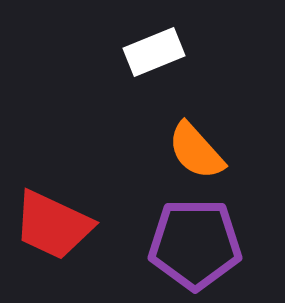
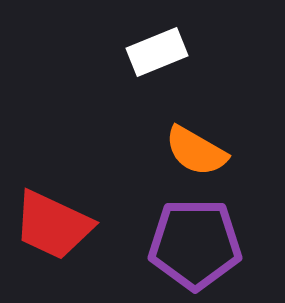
white rectangle: moved 3 px right
orange semicircle: rotated 18 degrees counterclockwise
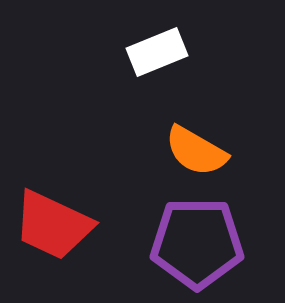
purple pentagon: moved 2 px right, 1 px up
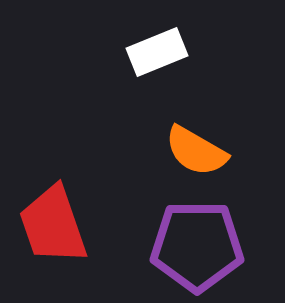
red trapezoid: rotated 46 degrees clockwise
purple pentagon: moved 3 px down
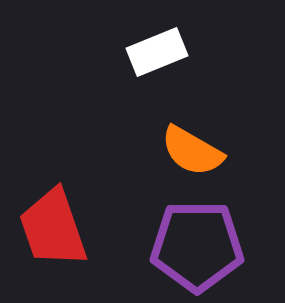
orange semicircle: moved 4 px left
red trapezoid: moved 3 px down
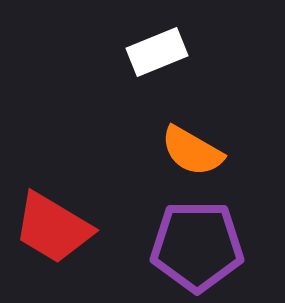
red trapezoid: rotated 40 degrees counterclockwise
